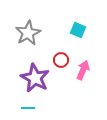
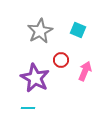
gray star: moved 12 px right, 2 px up
pink arrow: moved 2 px right, 1 px down
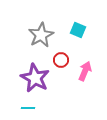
gray star: moved 1 px right, 4 px down
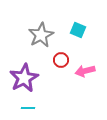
pink arrow: rotated 126 degrees counterclockwise
purple star: moved 11 px left; rotated 16 degrees clockwise
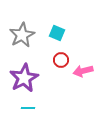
cyan square: moved 21 px left, 3 px down
gray star: moved 19 px left
pink arrow: moved 2 px left
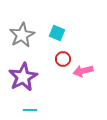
red circle: moved 2 px right, 1 px up
purple star: moved 1 px left, 1 px up
cyan line: moved 2 px right, 2 px down
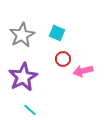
cyan line: rotated 40 degrees clockwise
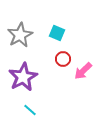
gray star: moved 2 px left
pink arrow: rotated 30 degrees counterclockwise
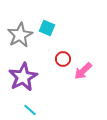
cyan square: moved 10 px left, 5 px up
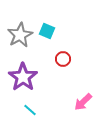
cyan square: moved 3 px down
pink arrow: moved 31 px down
purple star: rotated 8 degrees counterclockwise
